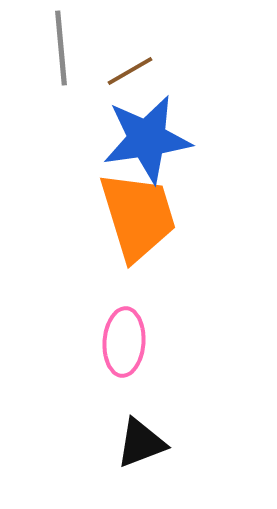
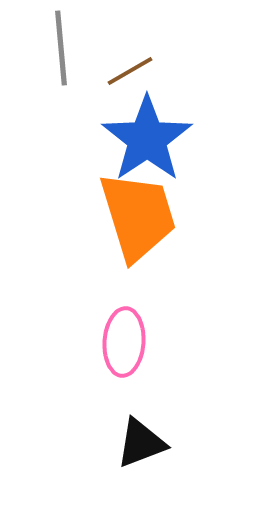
blue star: rotated 26 degrees counterclockwise
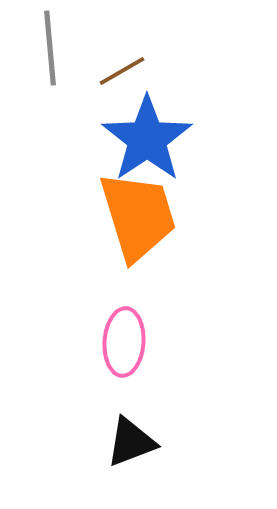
gray line: moved 11 px left
brown line: moved 8 px left
black triangle: moved 10 px left, 1 px up
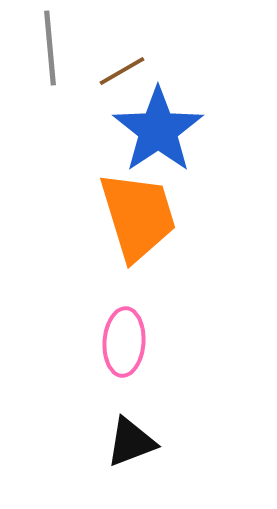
blue star: moved 11 px right, 9 px up
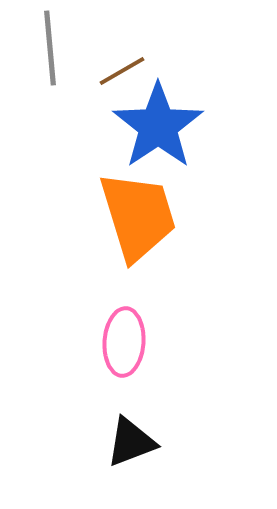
blue star: moved 4 px up
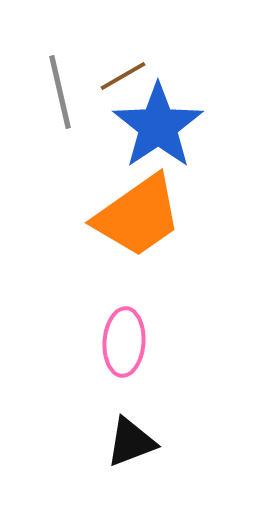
gray line: moved 10 px right, 44 px down; rotated 8 degrees counterclockwise
brown line: moved 1 px right, 5 px down
orange trapezoid: rotated 72 degrees clockwise
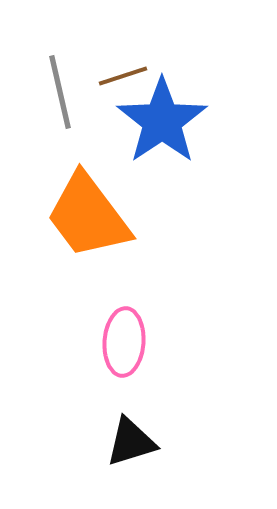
brown line: rotated 12 degrees clockwise
blue star: moved 4 px right, 5 px up
orange trapezoid: moved 50 px left; rotated 88 degrees clockwise
black triangle: rotated 4 degrees clockwise
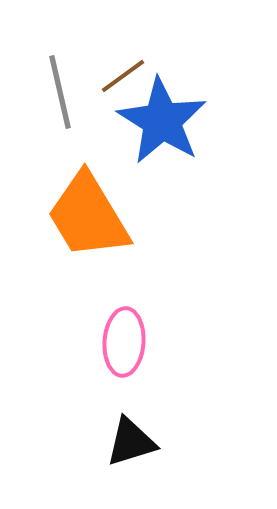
brown line: rotated 18 degrees counterclockwise
blue star: rotated 6 degrees counterclockwise
orange trapezoid: rotated 6 degrees clockwise
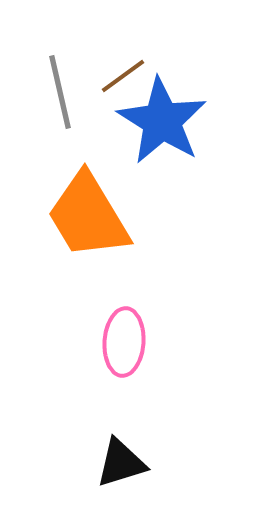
black triangle: moved 10 px left, 21 px down
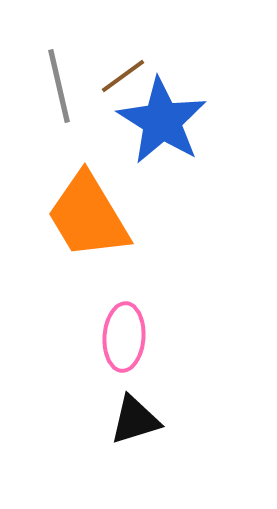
gray line: moved 1 px left, 6 px up
pink ellipse: moved 5 px up
black triangle: moved 14 px right, 43 px up
